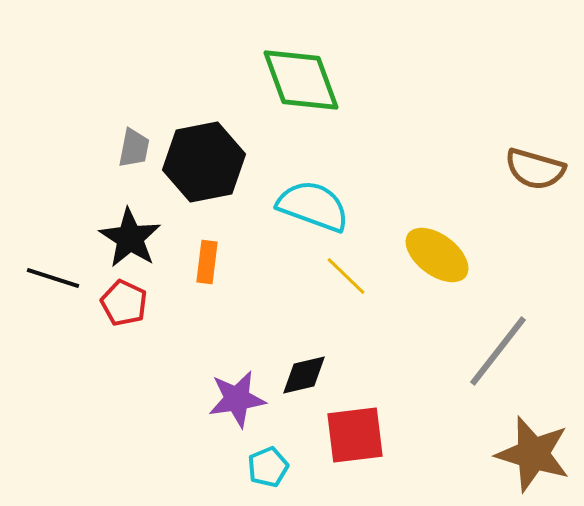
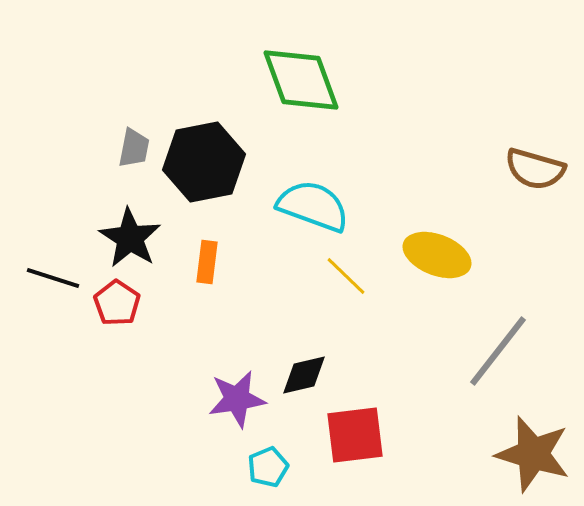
yellow ellipse: rotated 16 degrees counterclockwise
red pentagon: moved 7 px left; rotated 9 degrees clockwise
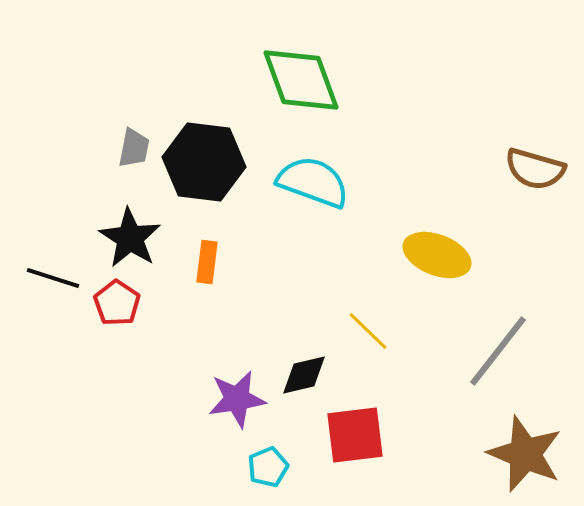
black hexagon: rotated 18 degrees clockwise
cyan semicircle: moved 24 px up
yellow line: moved 22 px right, 55 px down
brown star: moved 8 px left; rotated 6 degrees clockwise
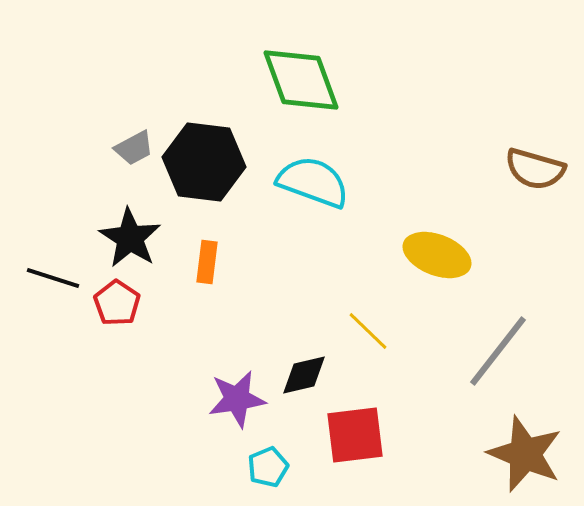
gray trapezoid: rotated 51 degrees clockwise
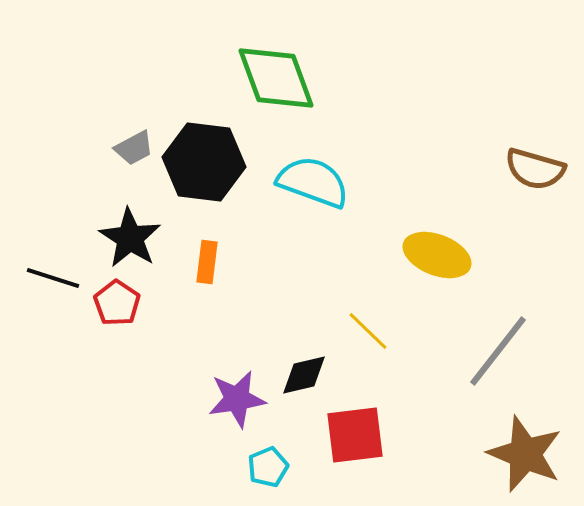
green diamond: moved 25 px left, 2 px up
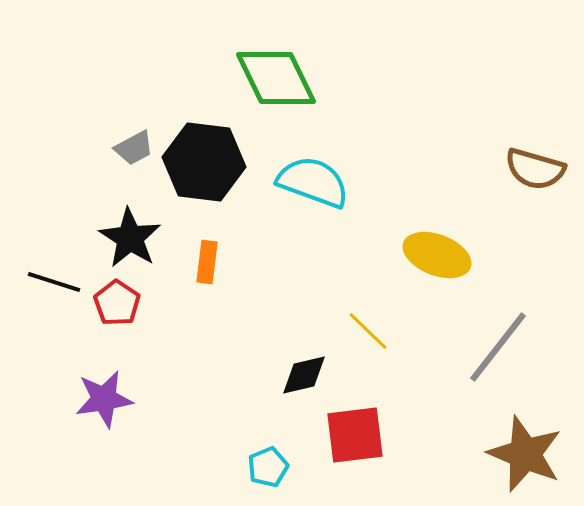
green diamond: rotated 6 degrees counterclockwise
black line: moved 1 px right, 4 px down
gray line: moved 4 px up
purple star: moved 133 px left
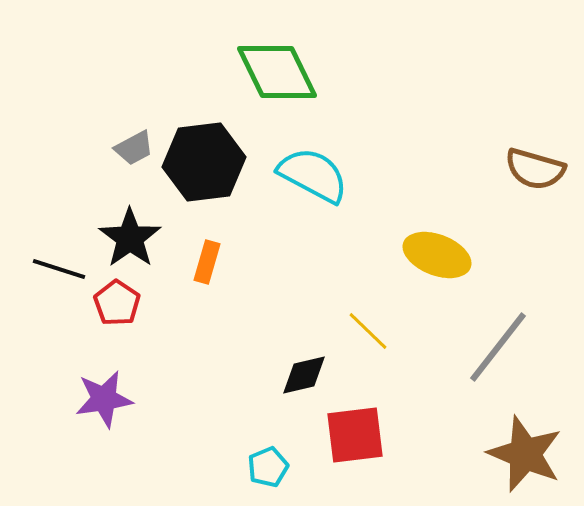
green diamond: moved 1 px right, 6 px up
black hexagon: rotated 14 degrees counterclockwise
cyan semicircle: moved 7 px up; rotated 8 degrees clockwise
black star: rotated 4 degrees clockwise
orange rectangle: rotated 9 degrees clockwise
black line: moved 5 px right, 13 px up
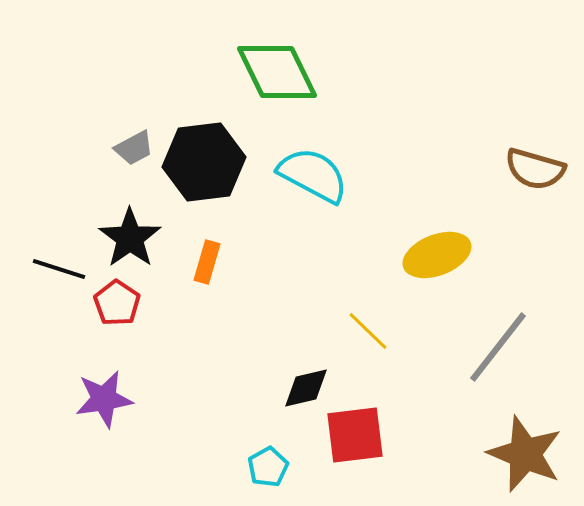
yellow ellipse: rotated 42 degrees counterclockwise
black diamond: moved 2 px right, 13 px down
cyan pentagon: rotated 6 degrees counterclockwise
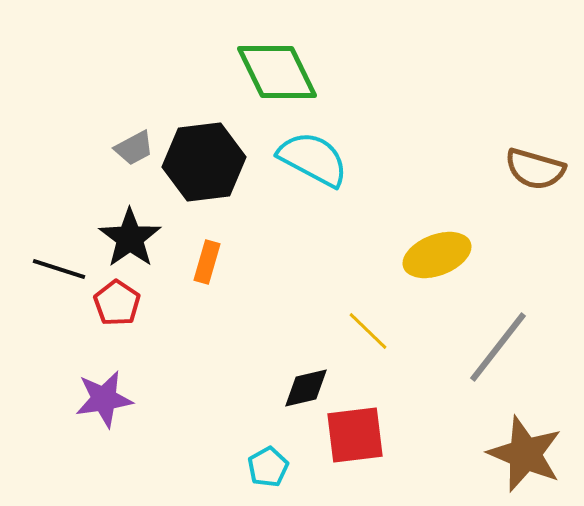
cyan semicircle: moved 16 px up
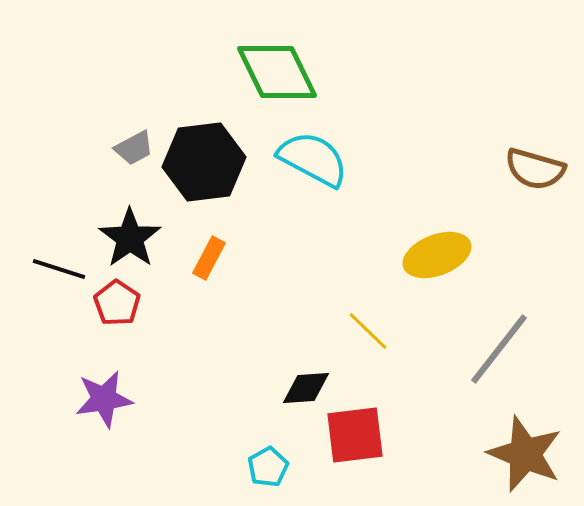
orange rectangle: moved 2 px right, 4 px up; rotated 12 degrees clockwise
gray line: moved 1 px right, 2 px down
black diamond: rotated 9 degrees clockwise
